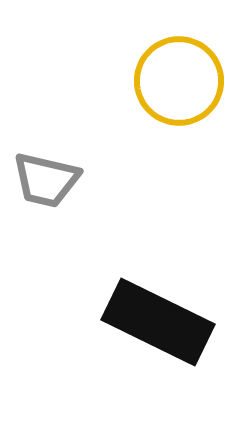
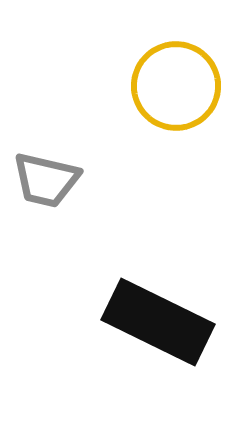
yellow circle: moved 3 px left, 5 px down
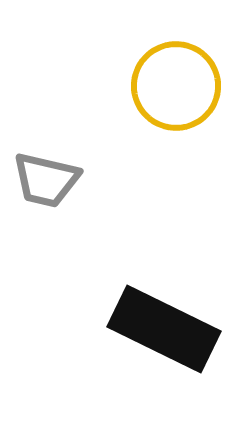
black rectangle: moved 6 px right, 7 px down
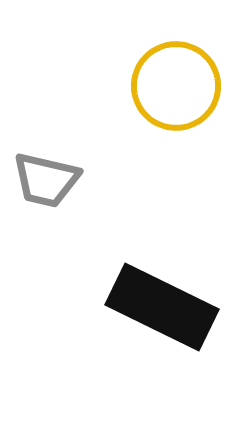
black rectangle: moved 2 px left, 22 px up
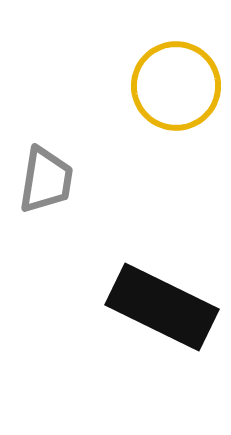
gray trapezoid: rotated 94 degrees counterclockwise
